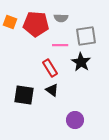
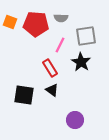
pink line: rotated 63 degrees counterclockwise
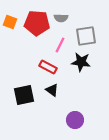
red pentagon: moved 1 px right, 1 px up
black star: rotated 24 degrees counterclockwise
red rectangle: moved 2 px left, 1 px up; rotated 30 degrees counterclockwise
black square: rotated 20 degrees counterclockwise
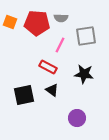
black star: moved 3 px right, 12 px down
purple circle: moved 2 px right, 2 px up
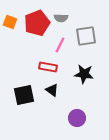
red pentagon: rotated 25 degrees counterclockwise
red rectangle: rotated 18 degrees counterclockwise
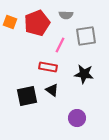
gray semicircle: moved 5 px right, 3 px up
black square: moved 3 px right, 1 px down
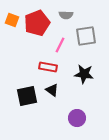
orange square: moved 2 px right, 2 px up
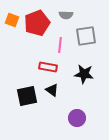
pink line: rotated 21 degrees counterclockwise
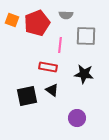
gray square: rotated 10 degrees clockwise
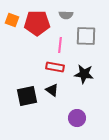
red pentagon: rotated 20 degrees clockwise
red rectangle: moved 7 px right
